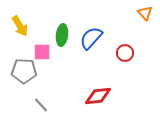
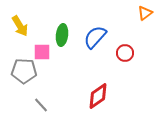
orange triangle: rotated 35 degrees clockwise
blue semicircle: moved 4 px right, 1 px up
red diamond: rotated 28 degrees counterclockwise
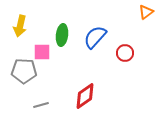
orange triangle: moved 1 px right, 1 px up
yellow arrow: rotated 45 degrees clockwise
red diamond: moved 13 px left
gray line: rotated 63 degrees counterclockwise
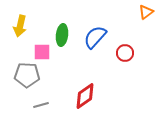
gray pentagon: moved 3 px right, 4 px down
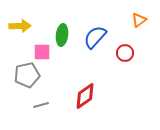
orange triangle: moved 7 px left, 8 px down
yellow arrow: rotated 105 degrees counterclockwise
gray pentagon: rotated 15 degrees counterclockwise
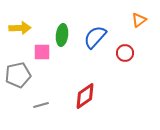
yellow arrow: moved 2 px down
gray pentagon: moved 9 px left
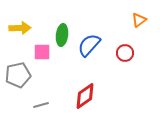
blue semicircle: moved 6 px left, 8 px down
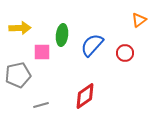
blue semicircle: moved 3 px right
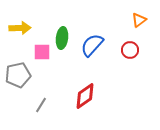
green ellipse: moved 3 px down
red circle: moved 5 px right, 3 px up
gray line: rotated 42 degrees counterclockwise
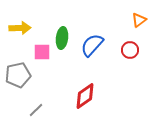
gray line: moved 5 px left, 5 px down; rotated 14 degrees clockwise
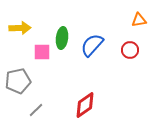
orange triangle: rotated 28 degrees clockwise
gray pentagon: moved 6 px down
red diamond: moved 9 px down
